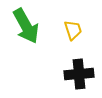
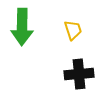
green arrow: moved 4 px left, 1 px down; rotated 30 degrees clockwise
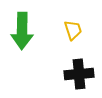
green arrow: moved 4 px down
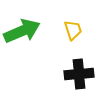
green arrow: rotated 114 degrees counterclockwise
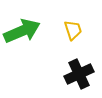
black cross: rotated 20 degrees counterclockwise
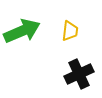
yellow trapezoid: moved 3 px left, 1 px down; rotated 25 degrees clockwise
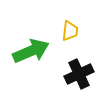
green arrow: moved 9 px right, 20 px down
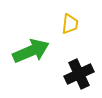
yellow trapezoid: moved 7 px up
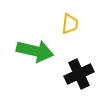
green arrow: moved 4 px right; rotated 36 degrees clockwise
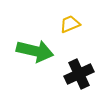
yellow trapezoid: rotated 120 degrees counterclockwise
